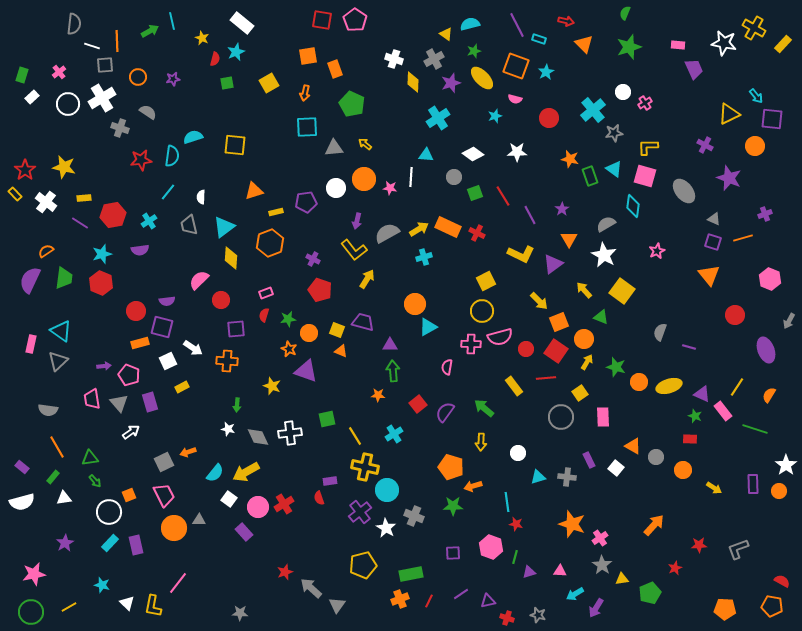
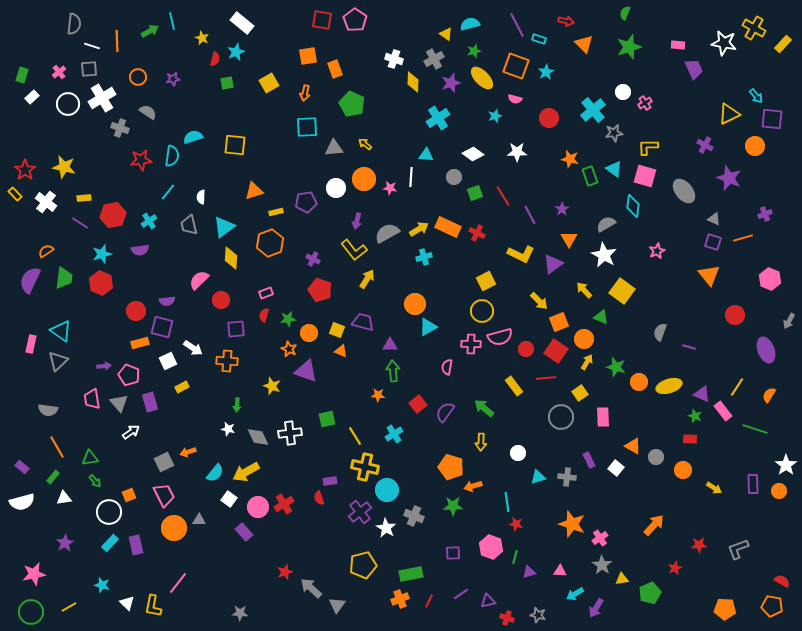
gray square at (105, 65): moved 16 px left, 4 px down
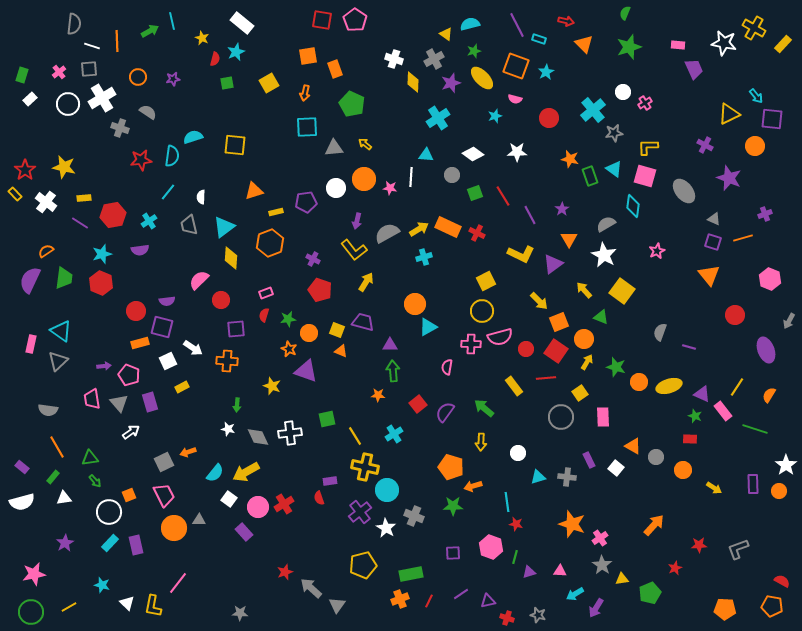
white rectangle at (32, 97): moved 2 px left, 2 px down
gray circle at (454, 177): moved 2 px left, 2 px up
yellow arrow at (367, 279): moved 1 px left, 3 px down
